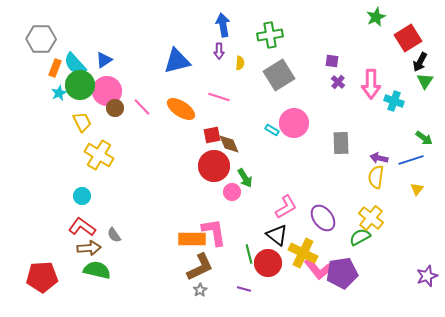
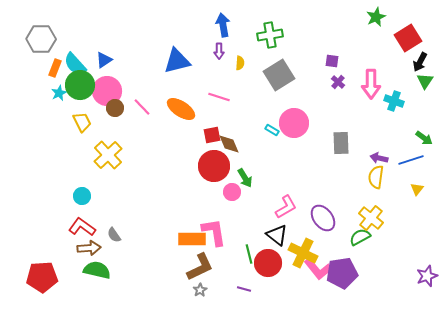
yellow cross at (99, 155): moved 9 px right; rotated 16 degrees clockwise
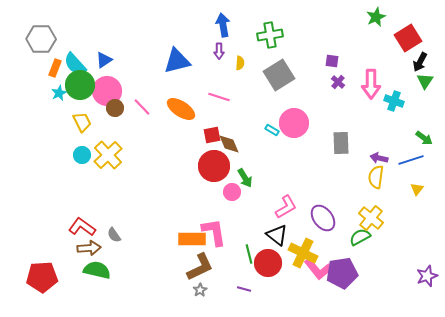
cyan circle at (82, 196): moved 41 px up
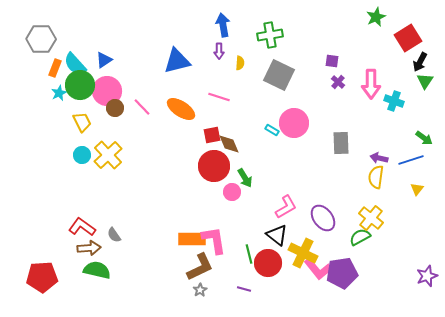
gray square at (279, 75): rotated 32 degrees counterclockwise
pink L-shape at (214, 232): moved 8 px down
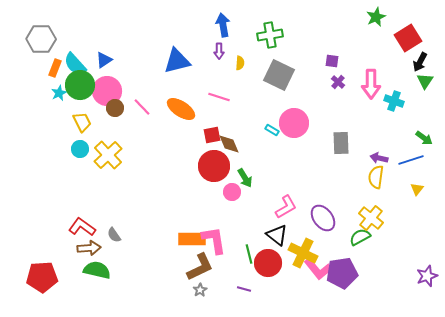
cyan circle at (82, 155): moved 2 px left, 6 px up
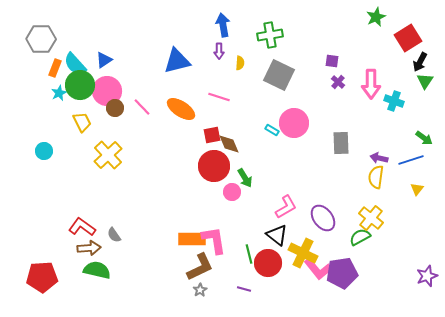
cyan circle at (80, 149): moved 36 px left, 2 px down
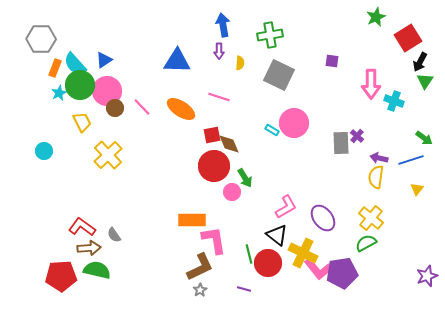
blue triangle at (177, 61): rotated 16 degrees clockwise
purple cross at (338, 82): moved 19 px right, 54 px down
green semicircle at (360, 237): moved 6 px right, 6 px down
orange rectangle at (192, 239): moved 19 px up
red pentagon at (42, 277): moved 19 px right, 1 px up
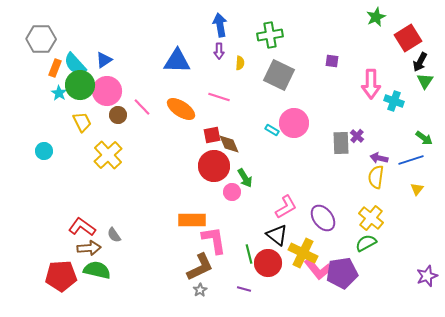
blue arrow at (223, 25): moved 3 px left
cyan star at (59, 93): rotated 14 degrees counterclockwise
brown circle at (115, 108): moved 3 px right, 7 px down
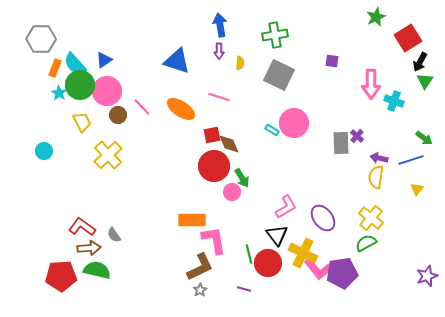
green cross at (270, 35): moved 5 px right
blue triangle at (177, 61): rotated 16 degrees clockwise
green arrow at (245, 178): moved 3 px left
black triangle at (277, 235): rotated 15 degrees clockwise
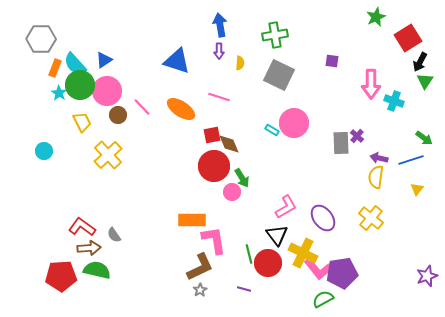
green semicircle at (366, 243): moved 43 px left, 56 px down
